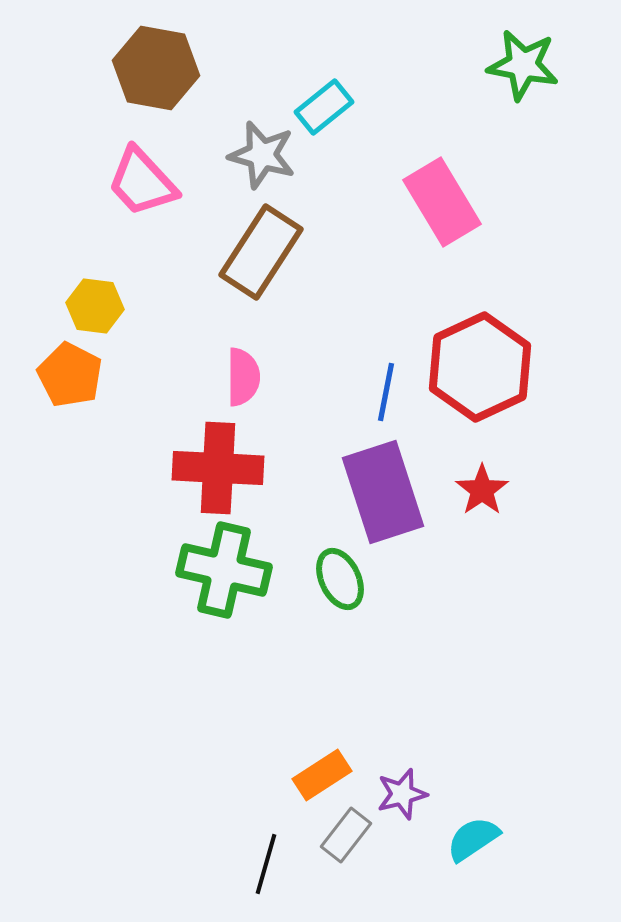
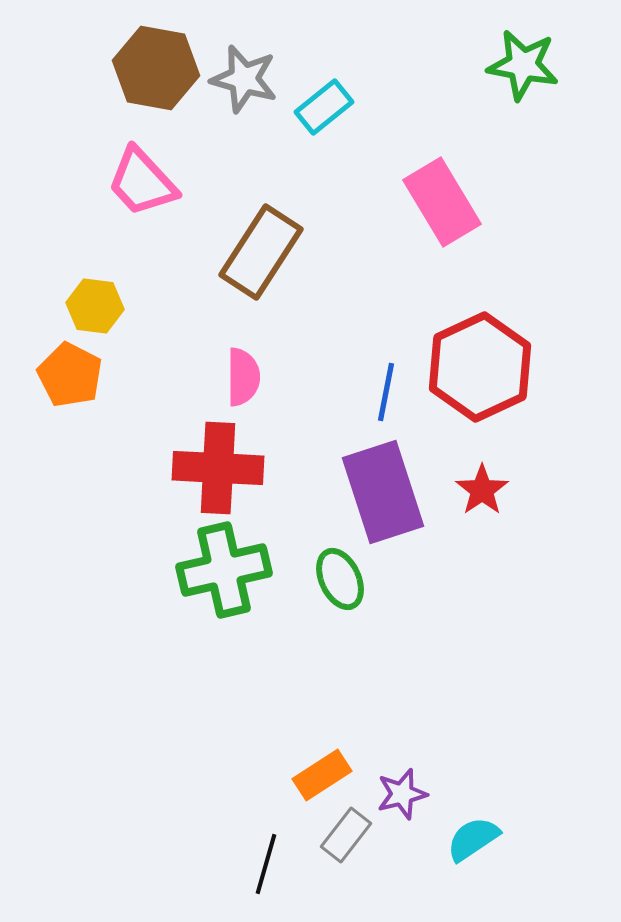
gray star: moved 18 px left, 76 px up
green cross: rotated 26 degrees counterclockwise
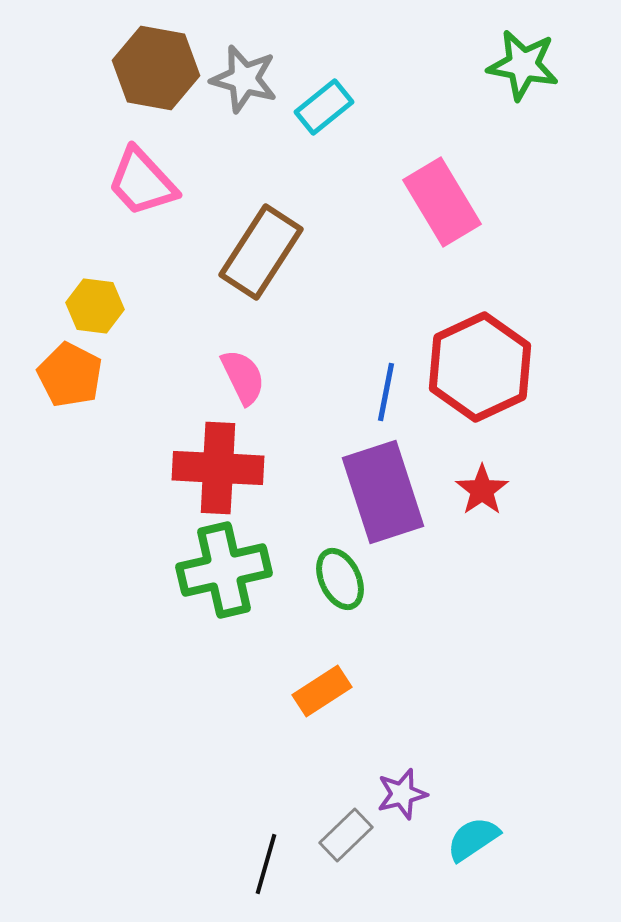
pink semicircle: rotated 26 degrees counterclockwise
orange rectangle: moved 84 px up
gray rectangle: rotated 8 degrees clockwise
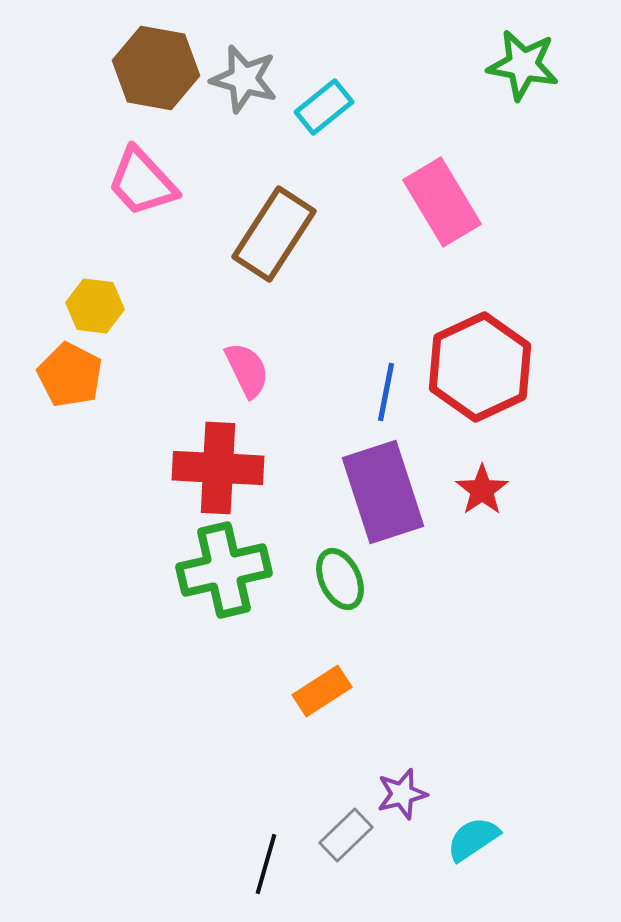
brown rectangle: moved 13 px right, 18 px up
pink semicircle: moved 4 px right, 7 px up
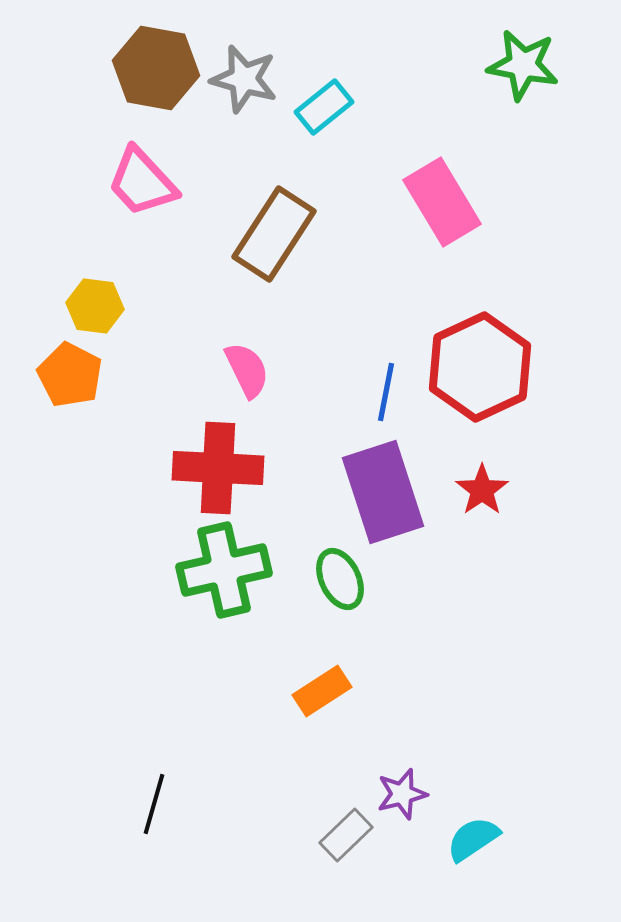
black line: moved 112 px left, 60 px up
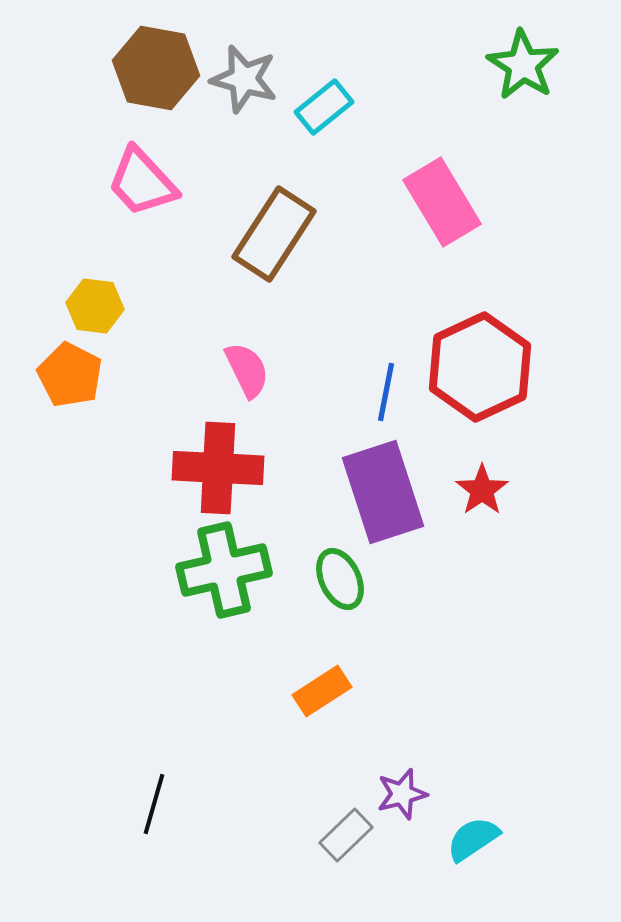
green star: rotated 22 degrees clockwise
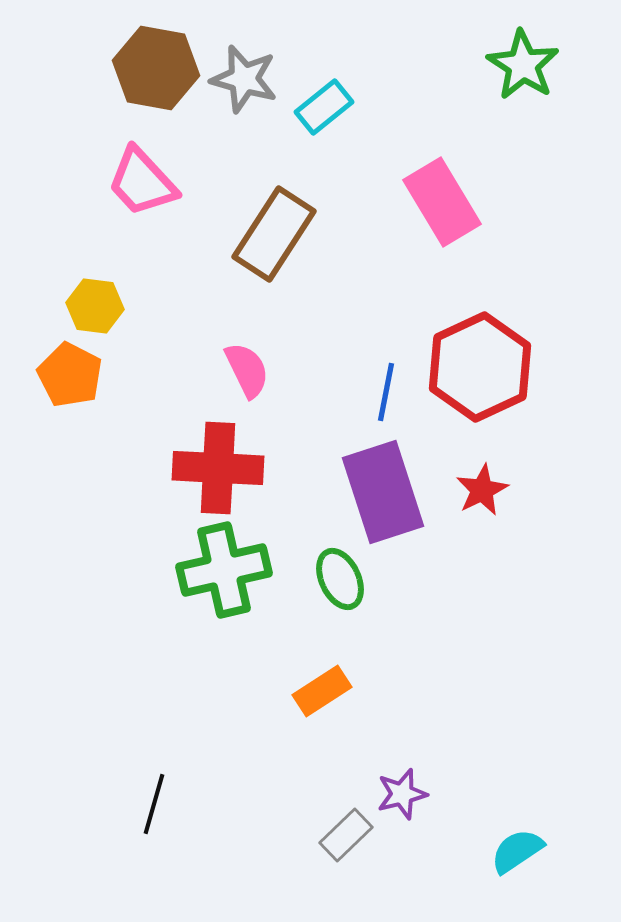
red star: rotated 8 degrees clockwise
cyan semicircle: moved 44 px right, 12 px down
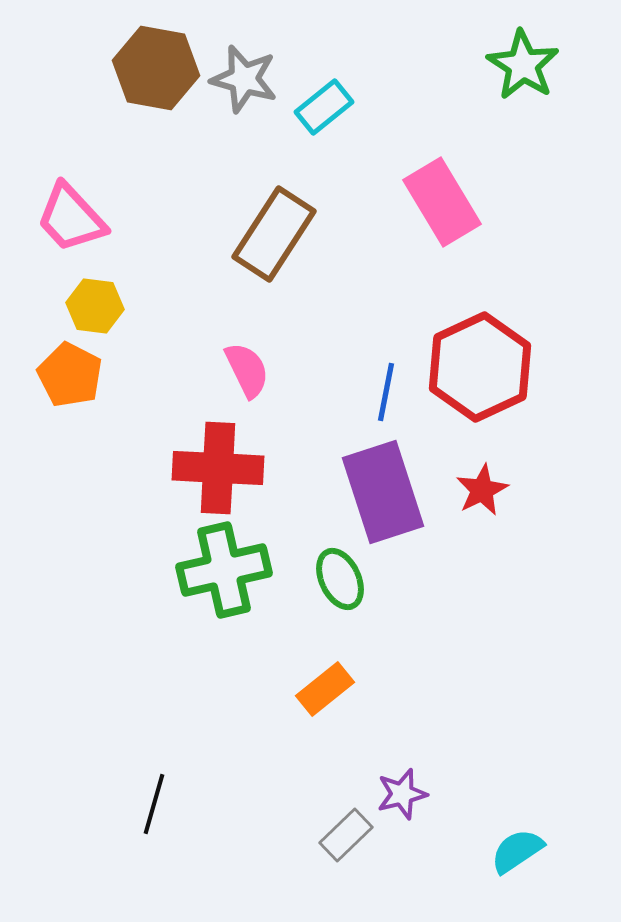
pink trapezoid: moved 71 px left, 36 px down
orange rectangle: moved 3 px right, 2 px up; rotated 6 degrees counterclockwise
